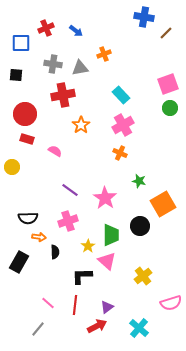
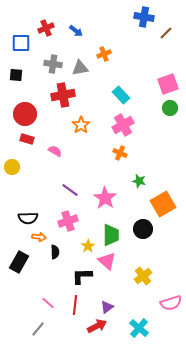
black circle at (140, 226): moved 3 px right, 3 px down
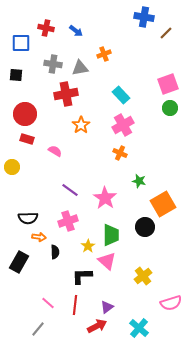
red cross at (46, 28): rotated 35 degrees clockwise
red cross at (63, 95): moved 3 px right, 1 px up
black circle at (143, 229): moved 2 px right, 2 px up
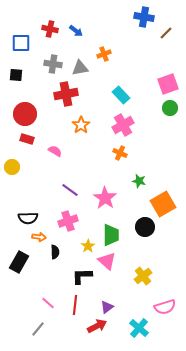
red cross at (46, 28): moved 4 px right, 1 px down
pink semicircle at (171, 303): moved 6 px left, 4 px down
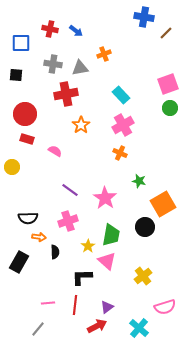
green trapezoid at (111, 235): rotated 10 degrees clockwise
black L-shape at (82, 276): moved 1 px down
pink line at (48, 303): rotated 48 degrees counterclockwise
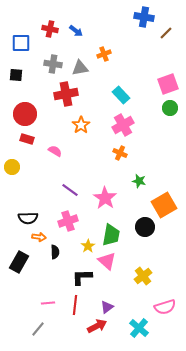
orange square at (163, 204): moved 1 px right, 1 px down
